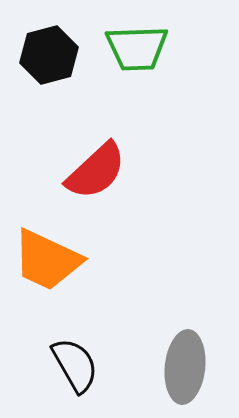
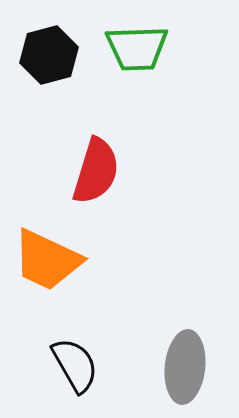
red semicircle: rotated 30 degrees counterclockwise
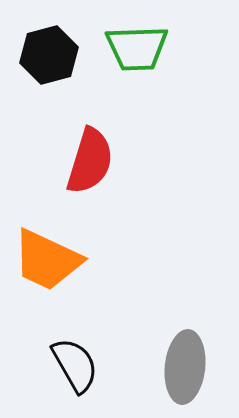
red semicircle: moved 6 px left, 10 px up
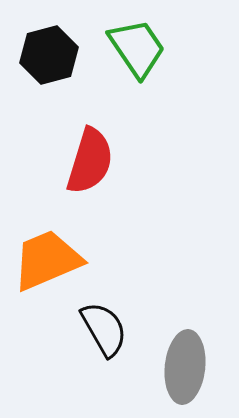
green trapezoid: rotated 122 degrees counterclockwise
orange trapezoid: rotated 132 degrees clockwise
black semicircle: moved 29 px right, 36 px up
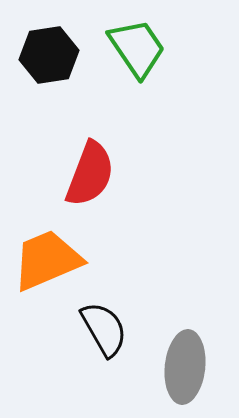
black hexagon: rotated 6 degrees clockwise
red semicircle: moved 13 px down; rotated 4 degrees clockwise
